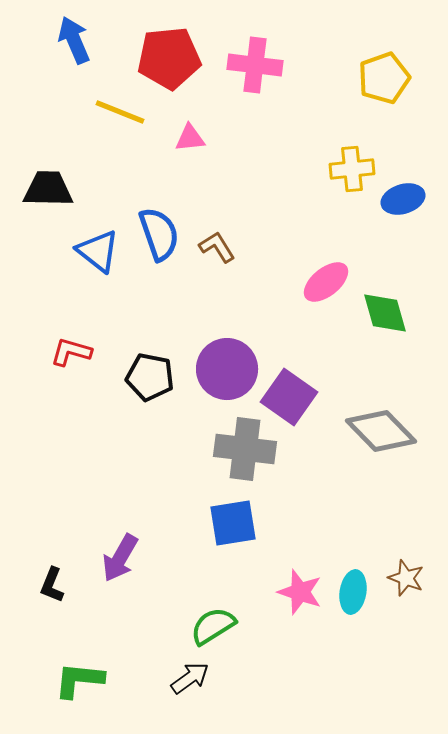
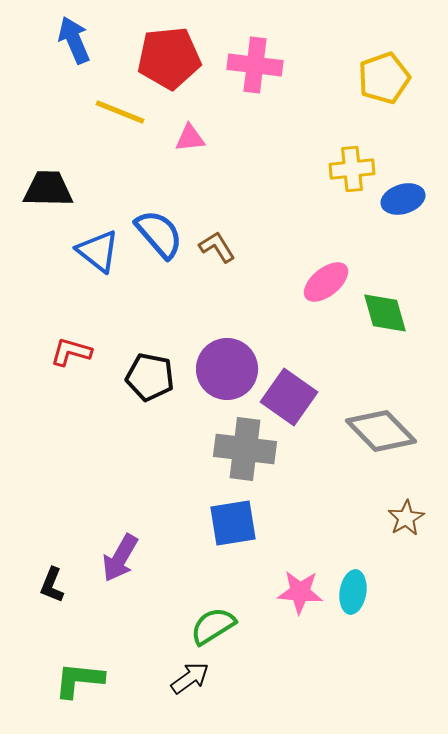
blue semicircle: rotated 22 degrees counterclockwise
brown star: moved 60 px up; rotated 21 degrees clockwise
pink star: rotated 15 degrees counterclockwise
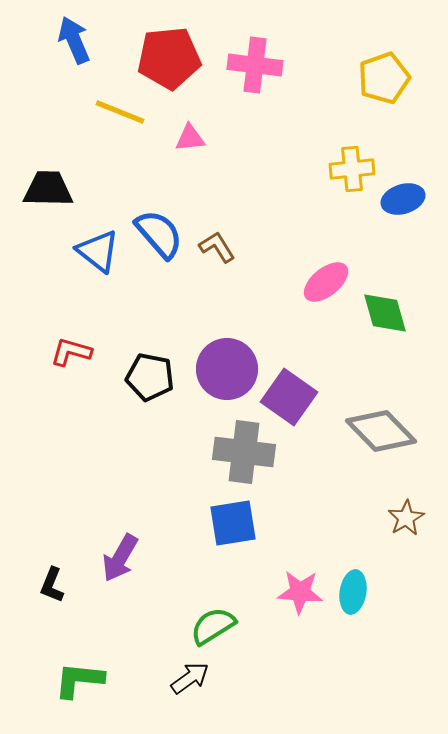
gray cross: moved 1 px left, 3 px down
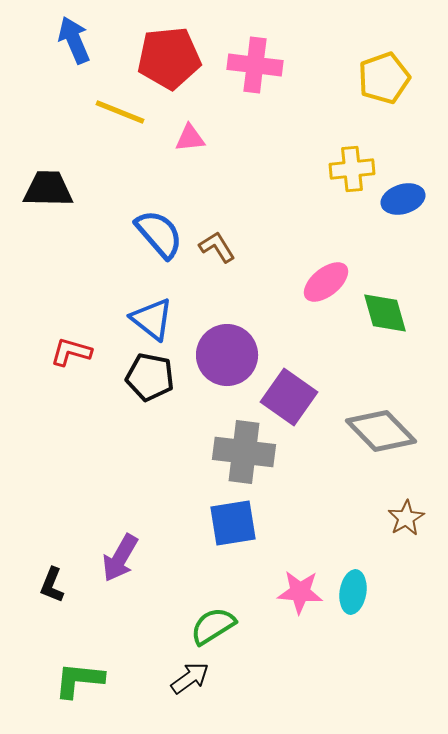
blue triangle: moved 54 px right, 68 px down
purple circle: moved 14 px up
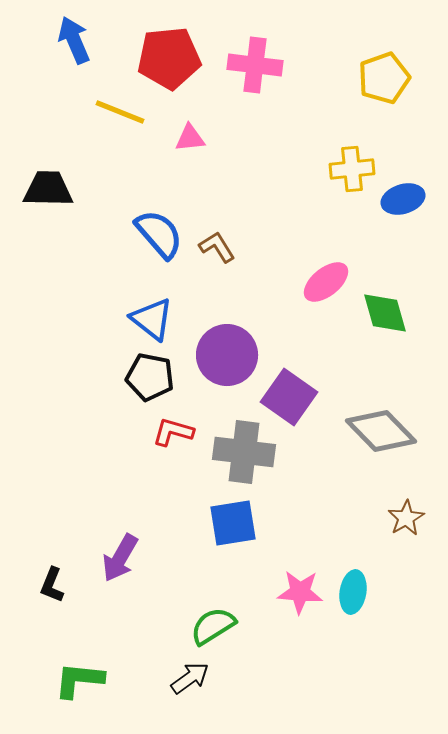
red L-shape: moved 102 px right, 80 px down
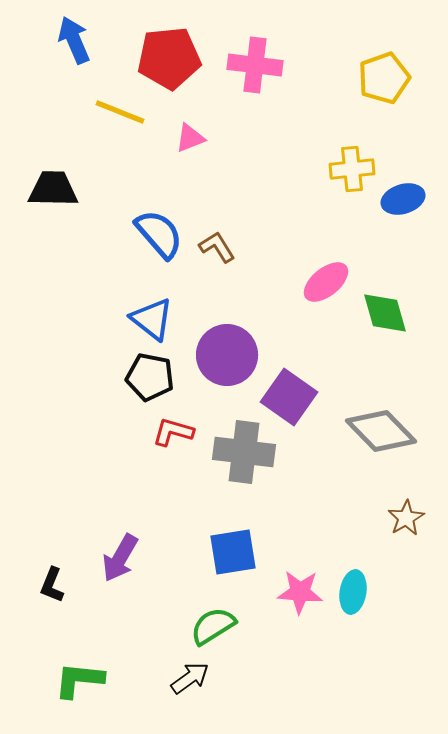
pink triangle: rotated 16 degrees counterclockwise
black trapezoid: moved 5 px right
blue square: moved 29 px down
